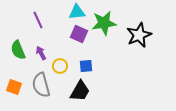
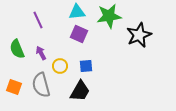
green star: moved 5 px right, 7 px up
green semicircle: moved 1 px left, 1 px up
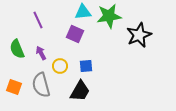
cyan triangle: moved 6 px right
purple square: moved 4 px left
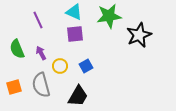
cyan triangle: moved 9 px left; rotated 30 degrees clockwise
purple square: rotated 30 degrees counterclockwise
blue square: rotated 24 degrees counterclockwise
orange square: rotated 35 degrees counterclockwise
black trapezoid: moved 2 px left, 5 px down
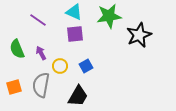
purple line: rotated 30 degrees counterclockwise
gray semicircle: rotated 25 degrees clockwise
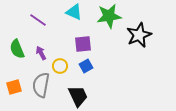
purple square: moved 8 px right, 10 px down
black trapezoid: rotated 55 degrees counterclockwise
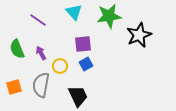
cyan triangle: rotated 24 degrees clockwise
blue square: moved 2 px up
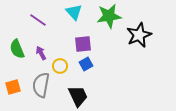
orange square: moved 1 px left
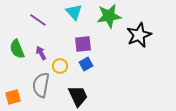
orange square: moved 10 px down
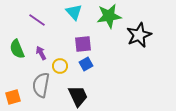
purple line: moved 1 px left
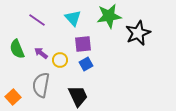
cyan triangle: moved 1 px left, 6 px down
black star: moved 1 px left, 2 px up
purple arrow: rotated 24 degrees counterclockwise
yellow circle: moved 6 px up
orange square: rotated 28 degrees counterclockwise
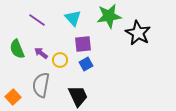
black star: rotated 20 degrees counterclockwise
